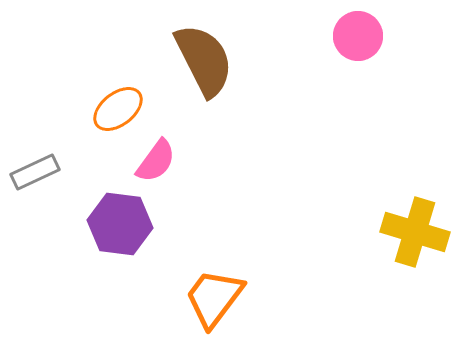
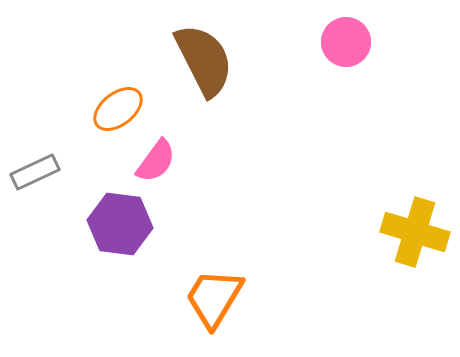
pink circle: moved 12 px left, 6 px down
orange trapezoid: rotated 6 degrees counterclockwise
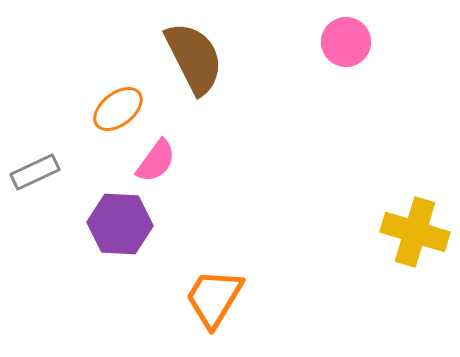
brown semicircle: moved 10 px left, 2 px up
purple hexagon: rotated 4 degrees counterclockwise
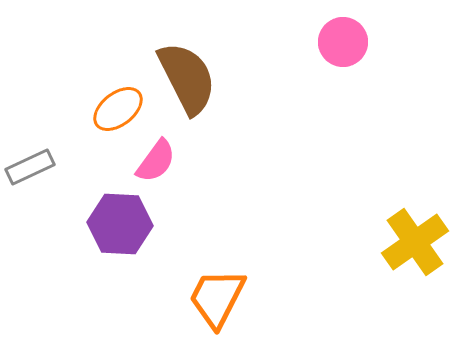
pink circle: moved 3 px left
brown semicircle: moved 7 px left, 20 px down
gray rectangle: moved 5 px left, 5 px up
yellow cross: moved 10 px down; rotated 38 degrees clockwise
orange trapezoid: moved 3 px right; rotated 4 degrees counterclockwise
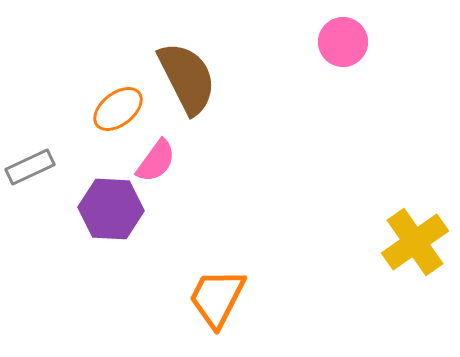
purple hexagon: moved 9 px left, 15 px up
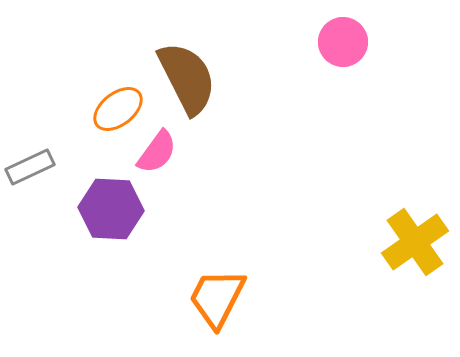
pink semicircle: moved 1 px right, 9 px up
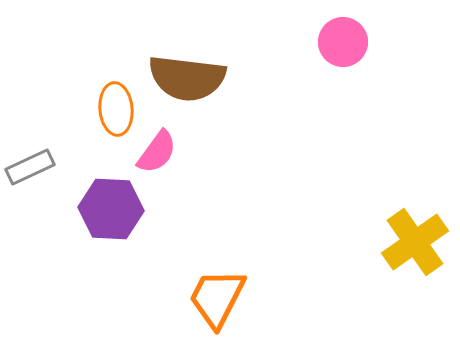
brown semicircle: rotated 124 degrees clockwise
orange ellipse: moved 2 px left; rotated 57 degrees counterclockwise
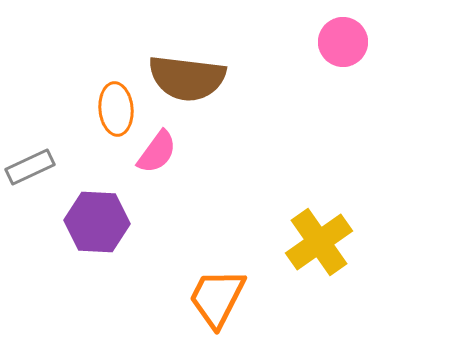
purple hexagon: moved 14 px left, 13 px down
yellow cross: moved 96 px left
